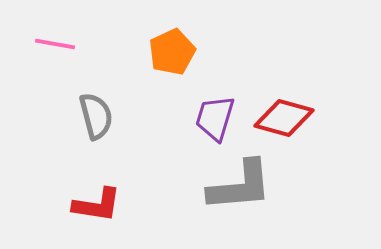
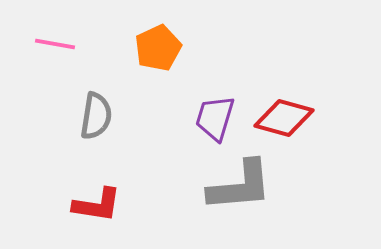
orange pentagon: moved 14 px left, 4 px up
gray semicircle: rotated 24 degrees clockwise
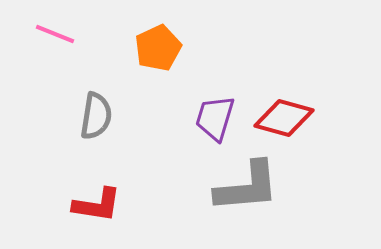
pink line: moved 10 px up; rotated 12 degrees clockwise
gray L-shape: moved 7 px right, 1 px down
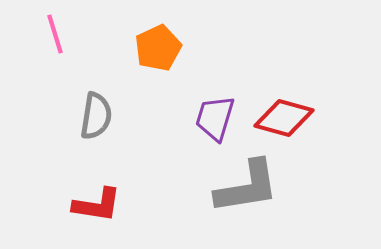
pink line: rotated 51 degrees clockwise
gray L-shape: rotated 4 degrees counterclockwise
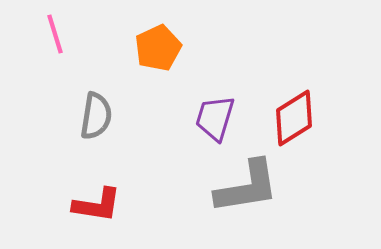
red diamond: moved 10 px right; rotated 48 degrees counterclockwise
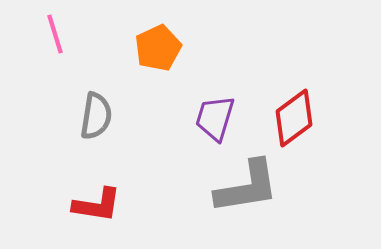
red diamond: rotated 4 degrees counterclockwise
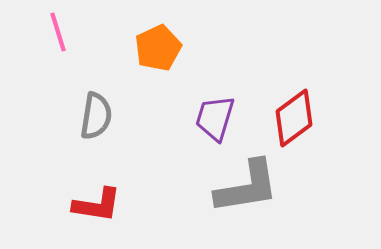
pink line: moved 3 px right, 2 px up
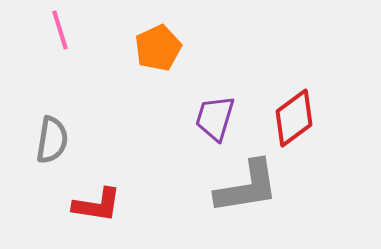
pink line: moved 2 px right, 2 px up
gray semicircle: moved 44 px left, 24 px down
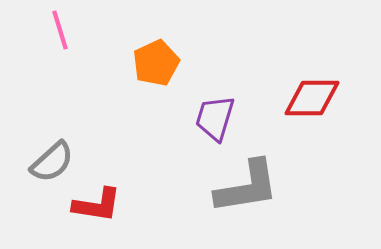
orange pentagon: moved 2 px left, 15 px down
red diamond: moved 18 px right, 20 px up; rotated 36 degrees clockwise
gray semicircle: moved 22 px down; rotated 39 degrees clockwise
